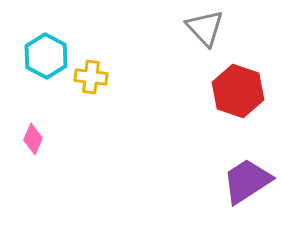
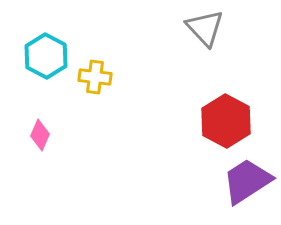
yellow cross: moved 4 px right
red hexagon: moved 12 px left, 30 px down; rotated 9 degrees clockwise
pink diamond: moved 7 px right, 4 px up
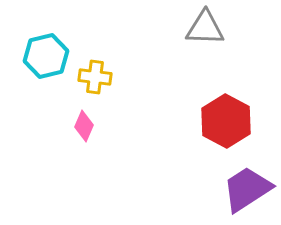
gray triangle: rotated 45 degrees counterclockwise
cyan hexagon: rotated 18 degrees clockwise
pink diamond: moved 44 px right, 9 px up
purple trapezoid: moved 8 px down
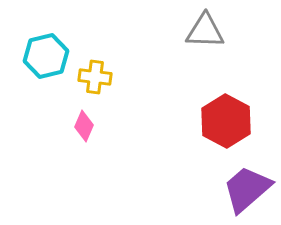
gray triangle: moved 3 px down
purple trapezoid: rotated 8 degrees counterclockwise
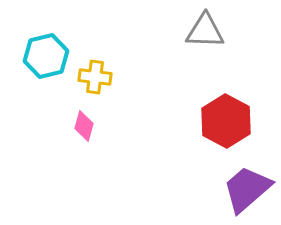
pink diamond: rotated 8 degrees counterclockwise
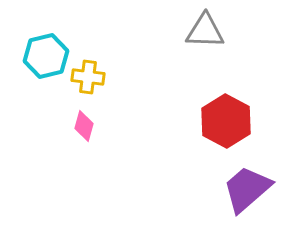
yellow cross: moved 7 px left
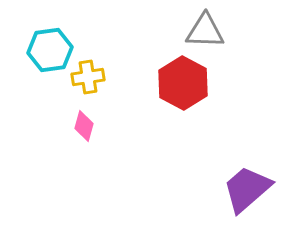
cyan hexagon: moved 4 px right, 6 px up; rotated 6 degrees clockwise
yellow cross: rotated 16 degrees counterclockwise
red hexagon: moved 43 px left, 38 px up
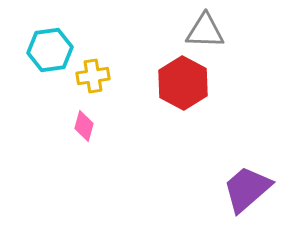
yellow cross: moved 5 px right, 1 px up
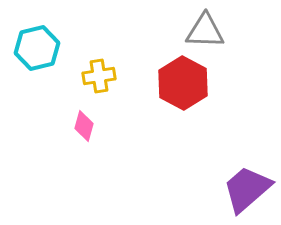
cyan hexagon: moved 13 px left, 2 px up; rotated 6 degrees counterclockwise
yellow cross: moved 6 px right
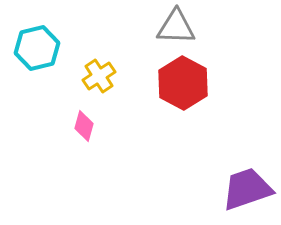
gray triangle: moved 29 px left, 4 px up
yellow cross: rotated 24 degrees counterclockwise
purple trapezoid: rotated 22 degrees clockwise
